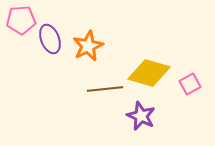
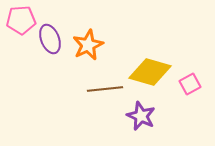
orange star: moved 1 px up
yellow diamond: moved 1 px right, 1 px up
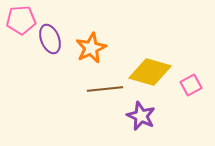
orange star: moved 3 px right, 3 px down
pink square: moved 1 px right, 1 px down
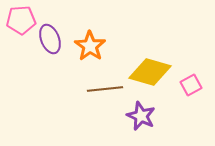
orange star: moved 1 px left, 2 px up; rotated 12 degrees counterclockwise
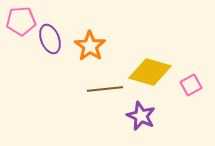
pink pentagon: moved 1 px down
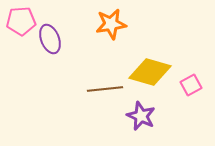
orange star: moved 21 px right, 22 px up; rotated 28 degrees clockwise
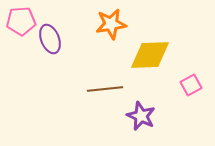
yellow diamond: moved 17 px up; rotated 18 degrees counterclockwise
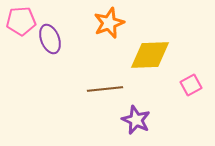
orange star: moved 2 px left, 1 px up; rotated 12 degrees counterclockwise
purple star: moved 5 px left, 4 px down
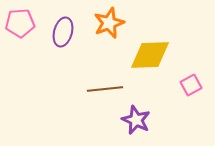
pink pentagon: moved 1 px left, 2 px down
purple ellipse: moved 13 px right, 7 px up; rotated 36 degrees clockwise
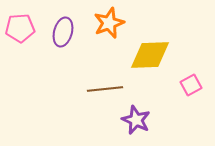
pink pentagon: moved 5 px down
